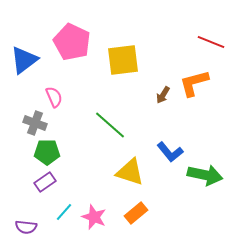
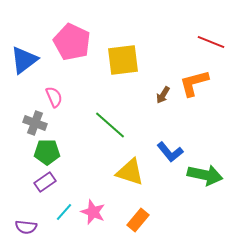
orange rectangle: moved 2 px right, 7 px down; rotated 10 degrees counterclockwise
pink star: moved 1 px left, 5 px up
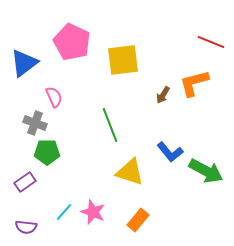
blue triangle: moved 3 px down
green line: rotated 28 degrees clockwise
green arrow: moved 1 px right, 4 px up; rotated 16 degrees clockwise
purple rectangle: moved 20 px left
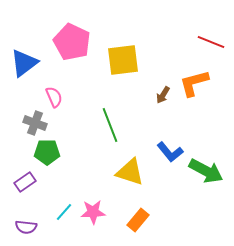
pink star: rotated 25 degrees counterclockwise
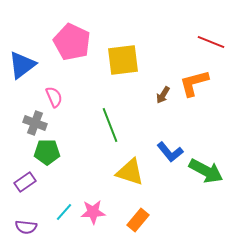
blue triangle: moved 2 px left, 2 px down
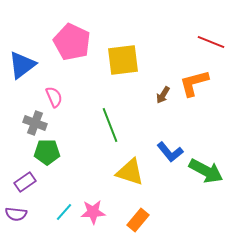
purple semicircle: moved 10 px left, 13 px up
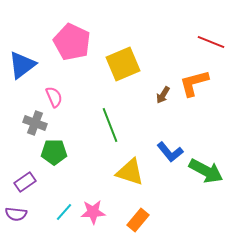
yellow square: moved 4 px down; rotated 16 degrees counterclockwise
green pentagon: moved 7 px right
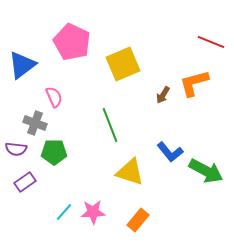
purple semicircle: moved 65 px up
